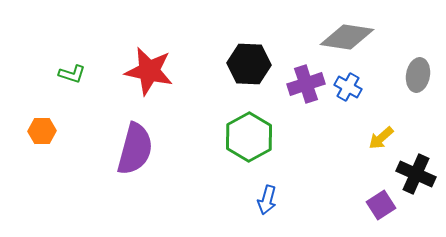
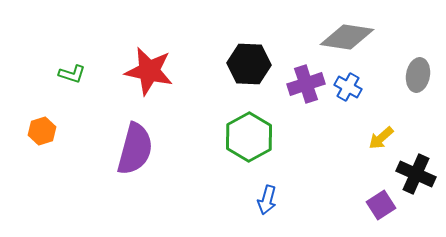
orange hexagon: rotated 16 degrees counterclockwise
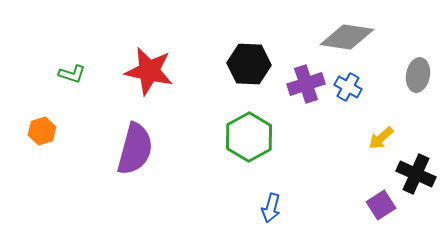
blue arrow: moved 4 px right, 8 px down
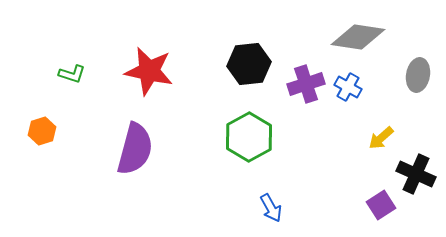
gray diamond: moved 11 px right
black hexagon: rotated 9 degrees counterclockwise
blue arrow: rotated 44 degrees counterclockwise
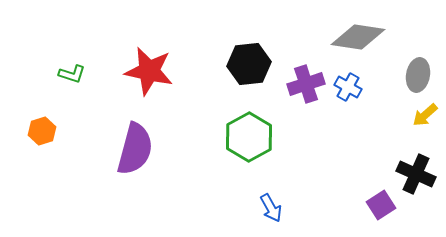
yellow arrow: moved 44 px right, 23 px up
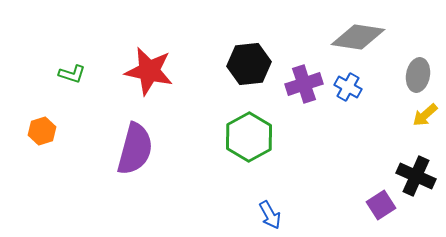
purple cross: moved 2 px left
black cross: moved 2 px down
blue arrow: moved 1 px left, 7 px down
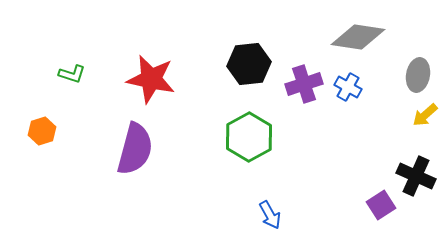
red star: moved 2 px right, 8 px down
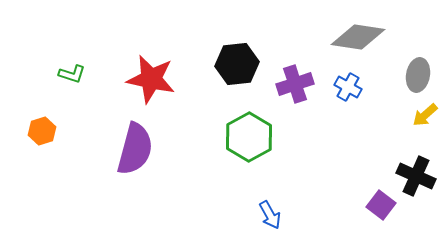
black hexagon: moved 12 px left
purple cross: moved 9 px left
purple square: rotated 20 degrees counterclockwise
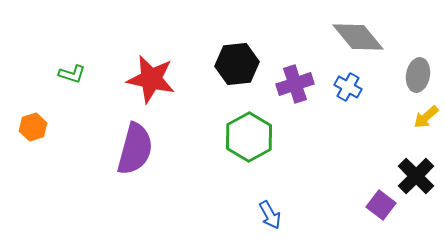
gray diamond: rotated 42 degrees clockwise
yellow arrow: moved 1 px right, 2 px down
orange hexagon: moved 9 px left, 4 px up
black cross: rotated 21 degrees clockwise
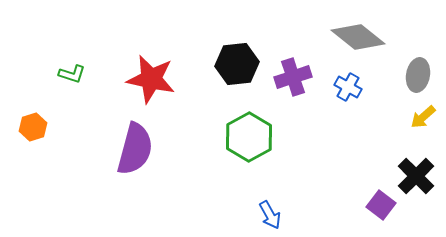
gray diamond: rotated 12 degrees counterclockwise
purple cross: moved 2 px left, 7 px up
yellow arrow: moved 3 px left
